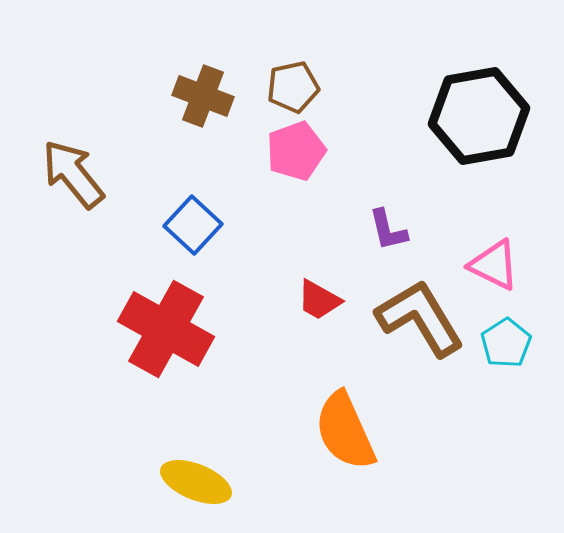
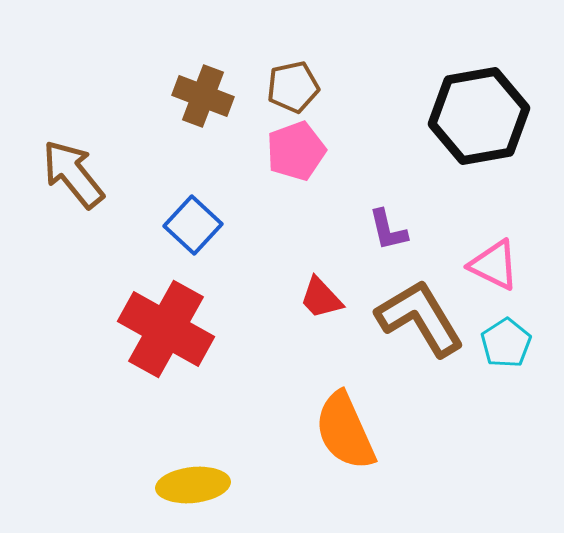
red trapezoid: moved 2 px right, 2 px up; rotated 18 degrees clockwise
yellow ellipse: moved 3 px left, 3 px down; rotated 28 degrees counterclockwise
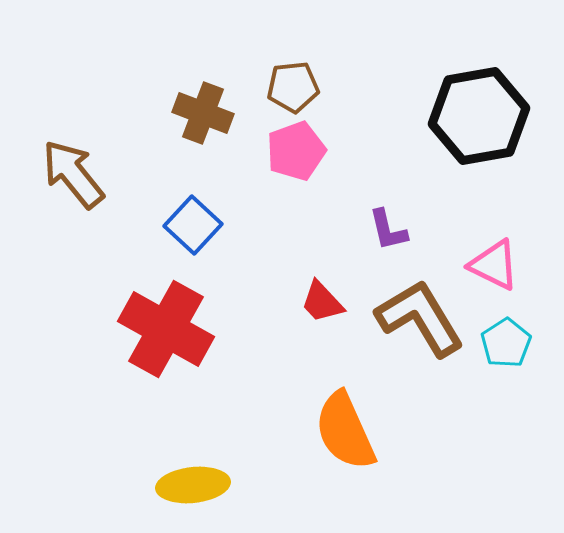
brown pentagon: rotated 6 degrees clockwise
brown cross: moved 17 px down
red trapezoid: moved 1 px right, 4 px down
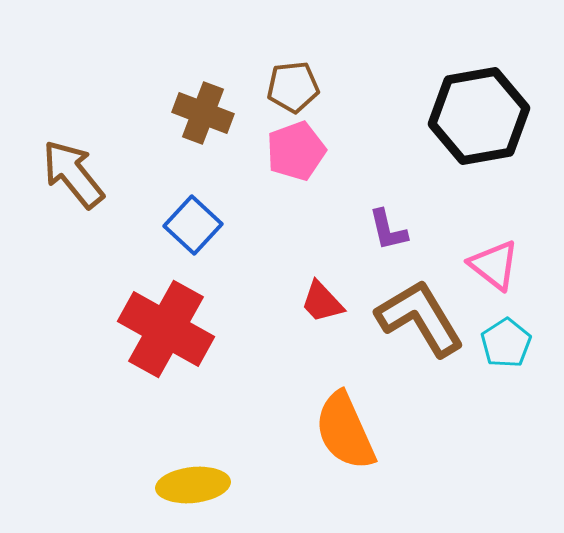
pink triangle: rotated 12 degrees clockwise
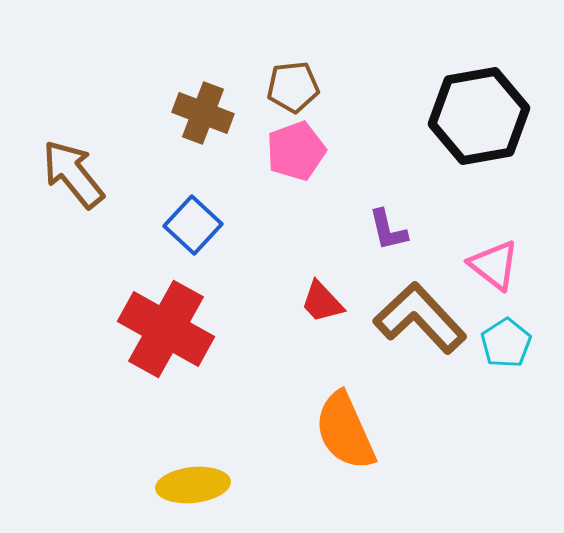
brown L-shape: rotated 12 degrees counterclockwise
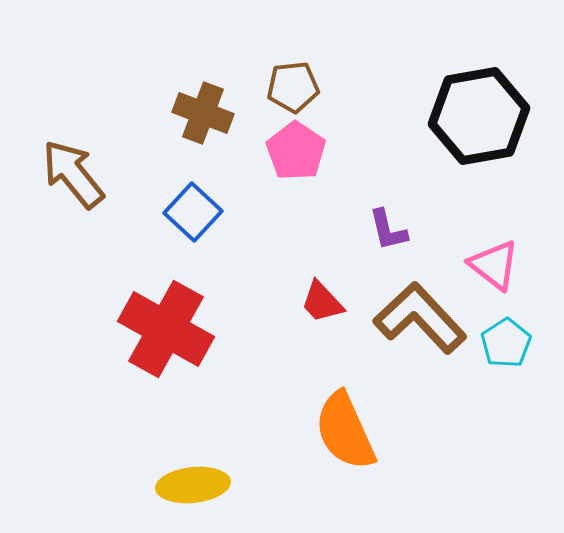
pink pentagon: rotated 18 degrees counterclockwise
blue square: moved 13 px up
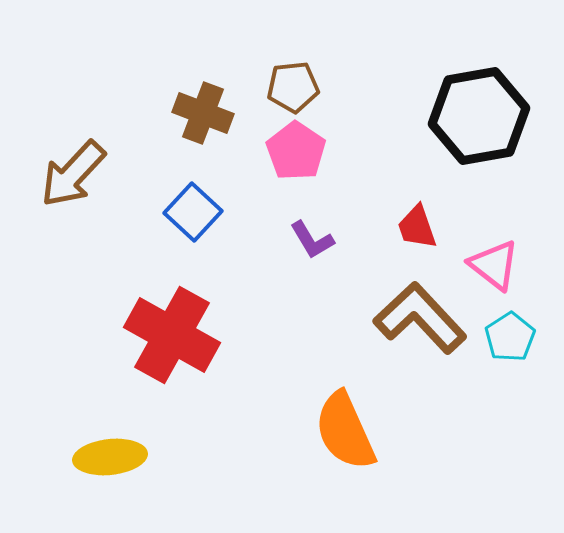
brown arrow: rotated 98 degrees counterclockwise
purple L-shape: moved 76 px left, 10 px down; rotated 18 degrees counterclockwise
red trapezoid: moved 95 px right, 75 px up; rotated 24 degrees clockwise
red cross: moved 6 px right, 6 px down
cyan pentagon: moved 4 px right, 6 px up
yellow ellipse: moved 83 px left, 28 px up
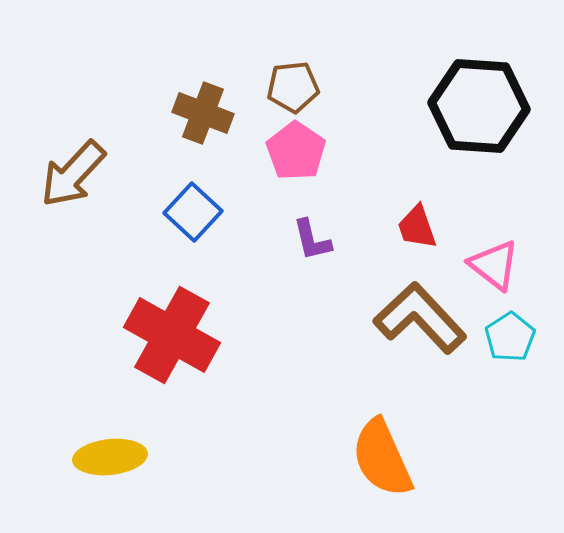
black hexagon: moved 10 px up; rotated 14 degrees clockwise
purple L-shape: rotated 18 degrees clockwise
orange semicircle: moved 37 px right, 27 px down
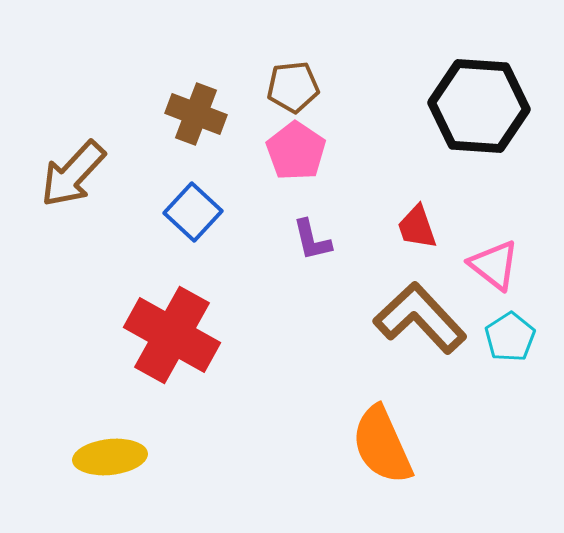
brown cross: moved 7 px left, 1 px down
orange semicircle: moved 13 px up
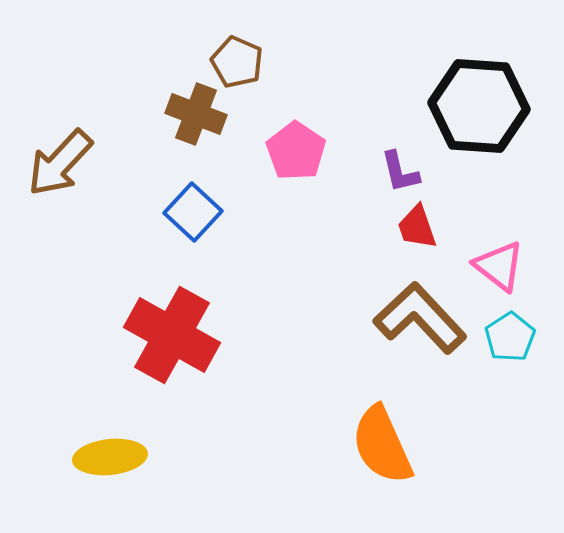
brown pentagon: moved 56 px left, 25 px up; rotated 30 degrees clockwise
brown arrow: moved 13 px left, 11 px up
purple L-shape: moved 88 px right, 68 px up
pink triangle: moved 5 px right, 1 px down
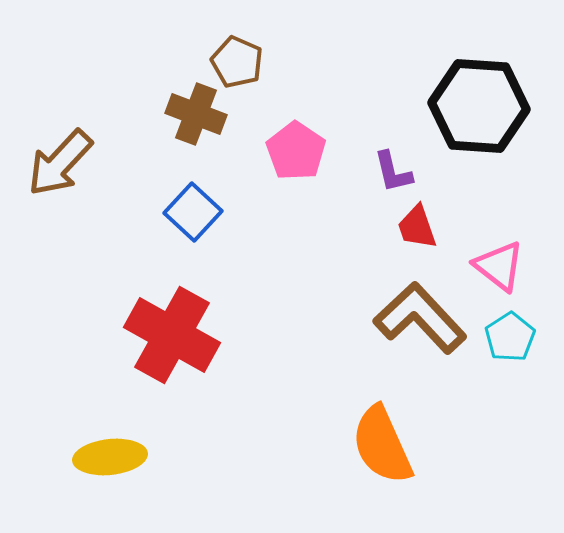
purple L-shape: moved 7 px left
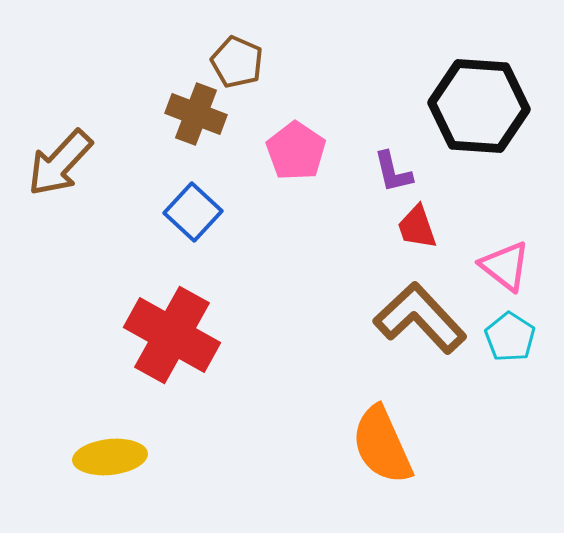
pink triangle: moved 6 px right
cyan pentagon: rotated 6 degrees counterclockwise
